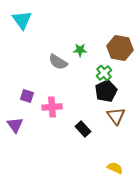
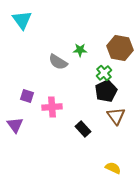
yellow semicircle: moved 2 px left
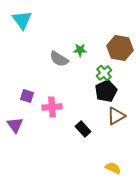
gray semicircle: moved 1 px right, 3 px up
brown triangle: rotated 36 degrees clockwise
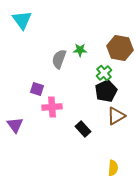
gray semicircle: rotated 78 degrees clockwise
purple square: moved 10 px right, 7 px up
yellow semicircle: rotated 70 degrees clockwise
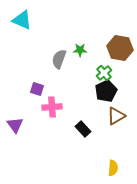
cyan triangle: rotated 30 degrees counterclockwise
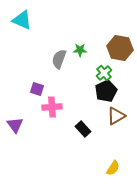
yellow semicircle: rotated 28 degrees clockwise
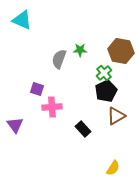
brown hexagon: moved 1 px right, 3 px down
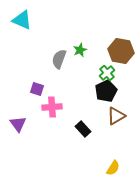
green star: rotated 24 degrees counterclockwise
green cross: moved 3 px right
purple triangle: moved 3 px right, 1 px up
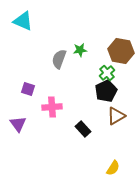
cyan triangle: moved 1 px right, 1 px down
green star: rotated 16 degrees clockwise
purple square: moved 9 px left
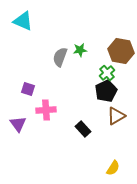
gray semicircle: moved 1 px right, 2 px up
pink cross: moved 6 px left, 3 px down
